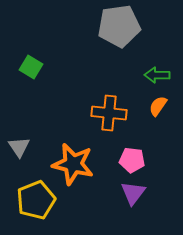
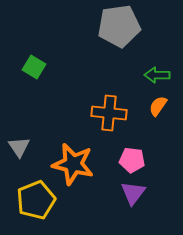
green square: moved 3 px right
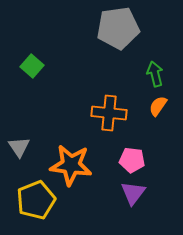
gray pentagon: moved 1 px left, 2 px down
green square: moved 2 px left, 1 px up; rotated 10 degrees clockwise
green arrow: moved 2 px left, 1 px up; rotated 75 degrees clockwise
orange star: moved 2 px left, 1 px down; rotated 6 degrees counterclockwise
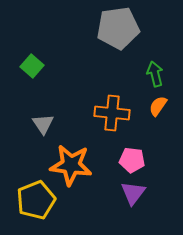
orange cross: moved 3 px right
gray triangle: moved 24 px right, 23 px up
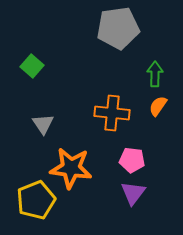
green arrow: rotated 15 degrees clockwise
orange star: moved 3 px down
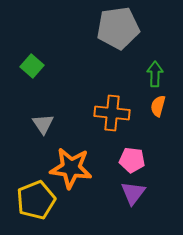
orange semicircle: rotated 20 degrees counterclockwise
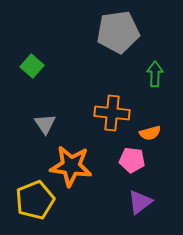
gray pentagon: moved 4 px down
orange semicircle: moved 8 px left, 27 px down; rotated 120 degrees counterclockwise
gray triangle: moved 2 px right
orange star: moved 2 px up
purple triangle: moved 7 px right, 9 px down; rotated 16 degrees clockwise
yellow pentagon: moved 1 px left
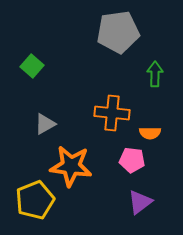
gray triangle: rotated 35 degrees clockwise
orange semicircle: rotated 15 degrees clockwise
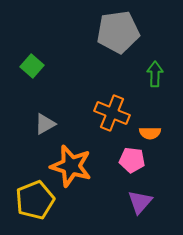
orange cross: rotated 16 degrees clockwise
orange star: rotated 9 degrees clockwise
purple triangle: rotated 12 degrees counterclockwise
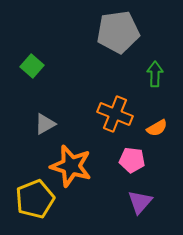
orange cross: moved 3 px right, 1 px down
orange semicircle: moved 7 px right, 5 px up; rotated 30 degrees counterclockwise
yellow pentagon: moved 1 px up
